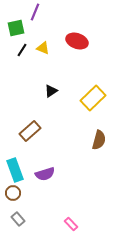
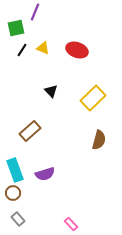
red ellipse: moved 9 px down
black triangle: rotated 40 degrees counterclockwise
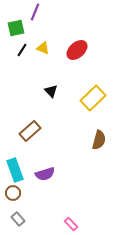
red ellipse: rotated 60 degrees counterclockwise
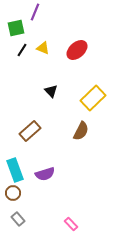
brown semicircle: moved 18 px left, 9 px up; rotated 12 degrees clockwise
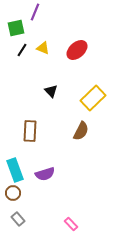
brown rectangle: rotated 45 degrees counterclockwise
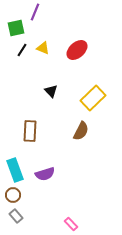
brown circle: moved 2 px down
gray rectangle: moved 2 px left, 3 px up
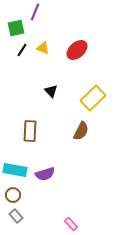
cyan rectangle: rotated 60 degrees counterclockwise
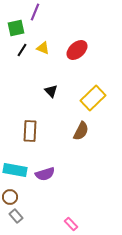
brown circle: moved 3 px left, 2 px down
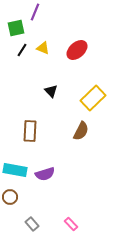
gray rectangle: moved 16 px right, 8 px down
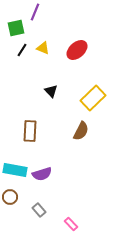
purple semicircle: moved 3 px left
gray rectangle: moved 7 px right, 14 px up
